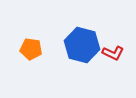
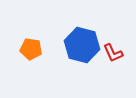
red L-shape: rotated 40 degrees clockwise
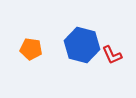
red L-shape: moved 1 px left, 2 px down
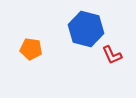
blue hexagon: moved 4 px right, 16 px up
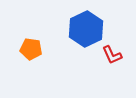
blue hexagon: rotated 20 degrees clockwise
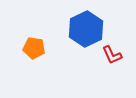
orange pentagon: moved 3 px right, 1 px up
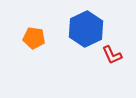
orange pentagon: moved 10 px up
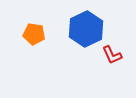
orange pentagon: moved 4 px up
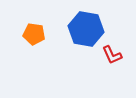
blue hexagon: rotated 24 degrees counterclockwise
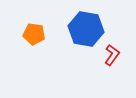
red L-shape: rotated 120 degrees counterclockwise
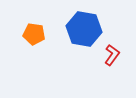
blue hexagon: moved 2 px left
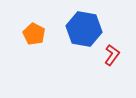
orange pentagon: rotated 20 degrees clockwise
